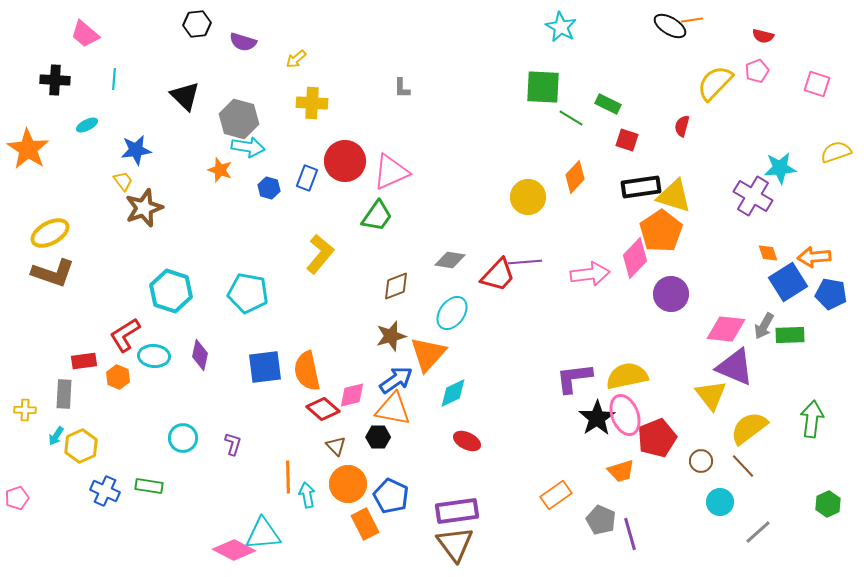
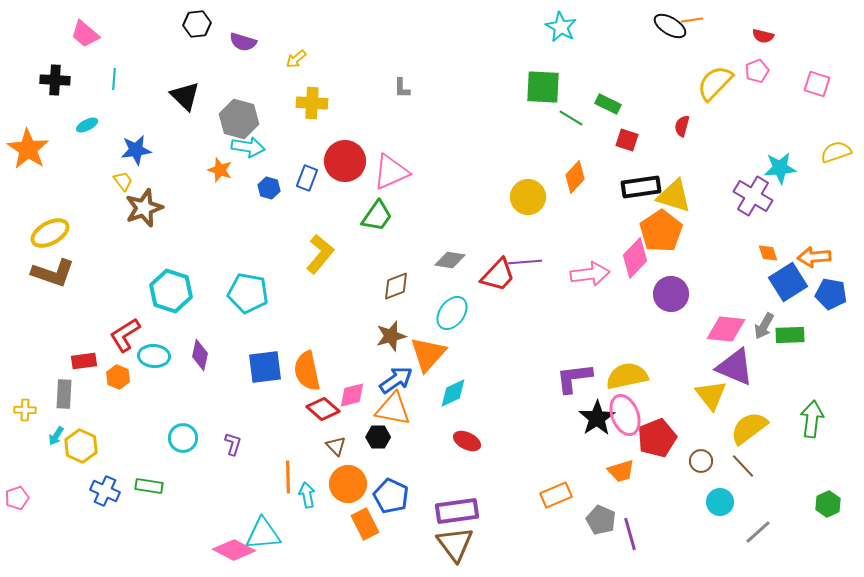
yellow hexagon at (81, 446): rotated 12 degrees counterclockwise
orange rectangle at (556, 495): rotated 12 degrees clockwise
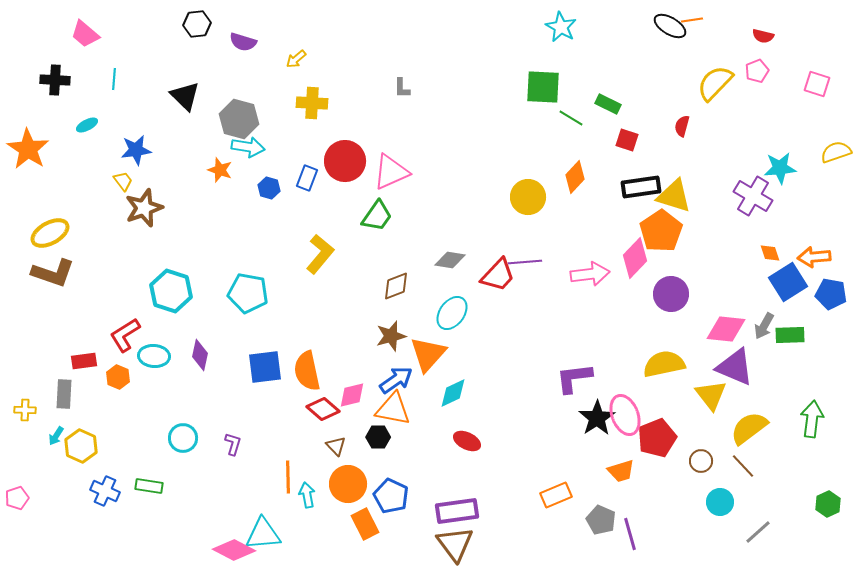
orange diamond at (768, 253): moved 2 px right
yellow semicircle at (627, 376): moved 37 px right, 12 px up
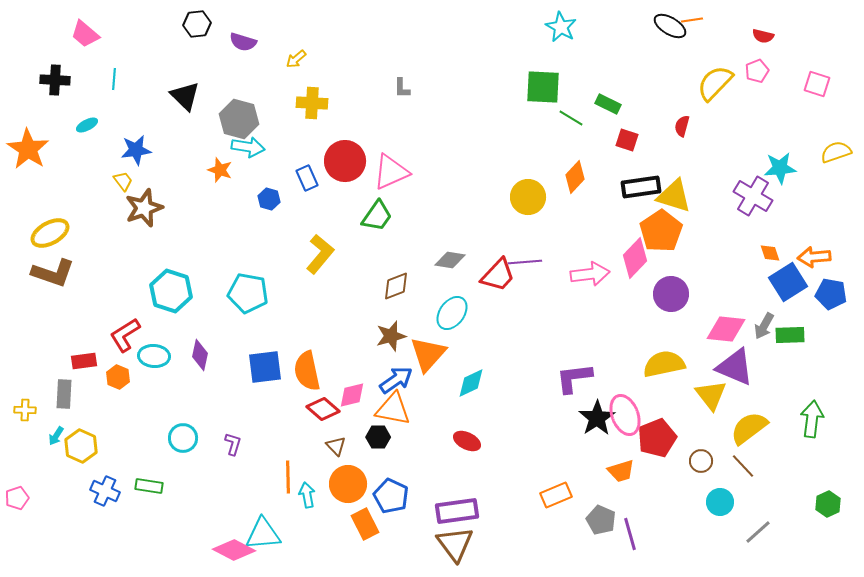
blue rectangle at (307, 178): rotated 45 degrees counterclockwise
blue hexagon at (269, 188): moved 11 px down
cyan diamond at (453, 393): moved 18 px right, 10 px up
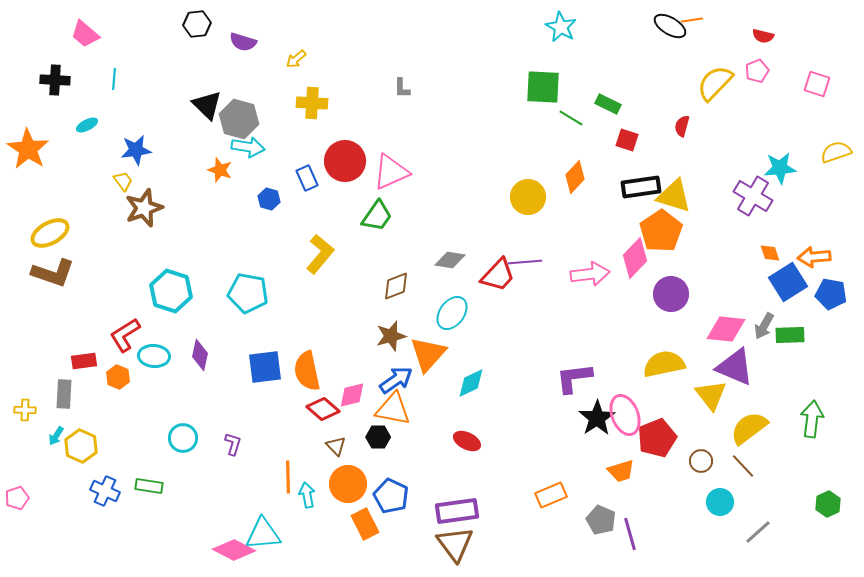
black triangle at (185, 96): moved 22 px right, 9 px down
orange rectangle at (556, 495): moved 5 px left
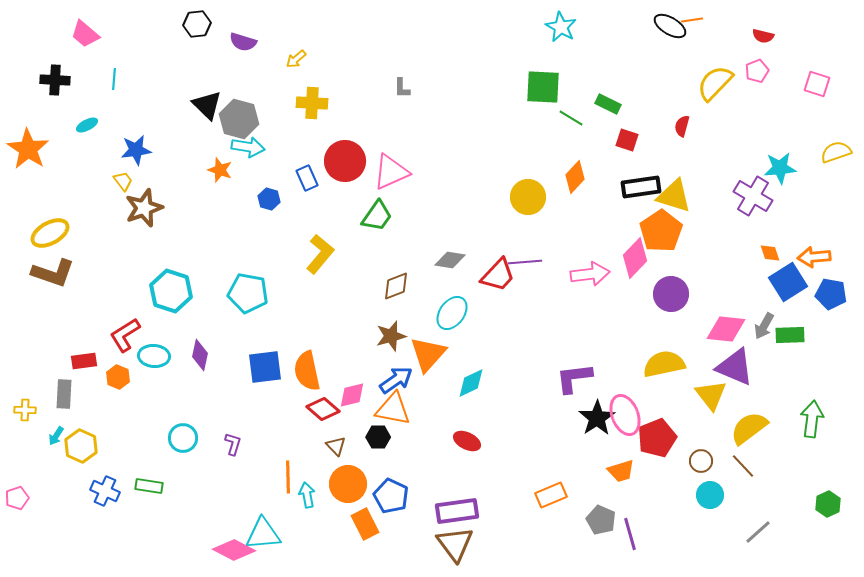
cyan circle at (720, 502): moved 10 px left, 7 px up
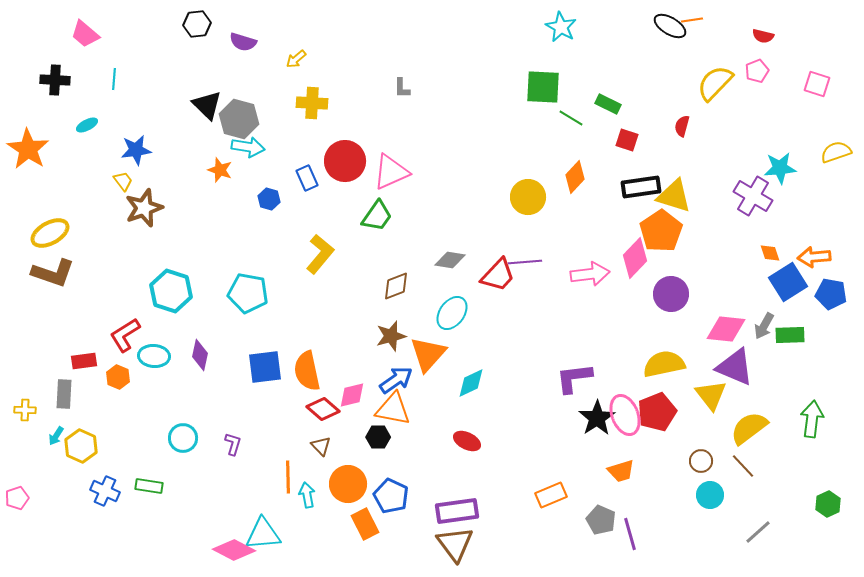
red pentagon at (657, 438): moved 26 px up
brown triangle at (336, 446): moved 15 px left
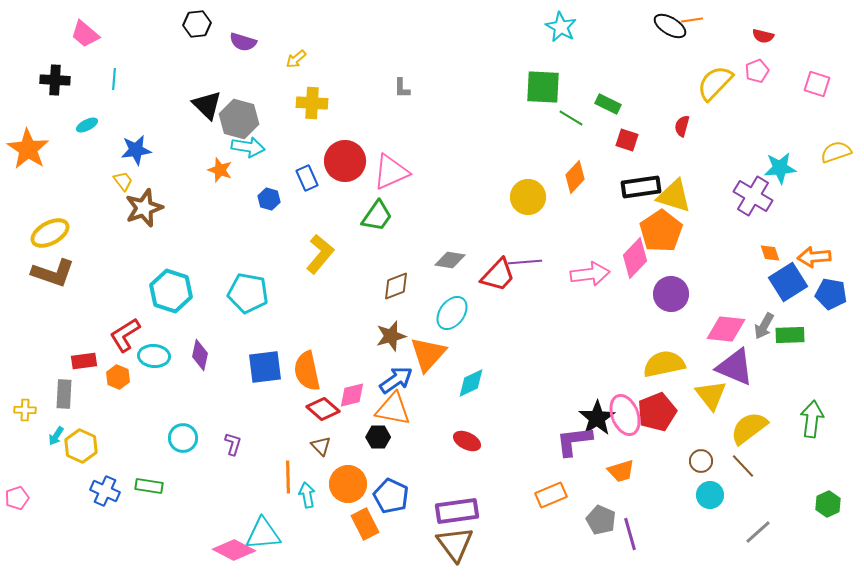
purple L-shape at (574, 378): moved 63 px down
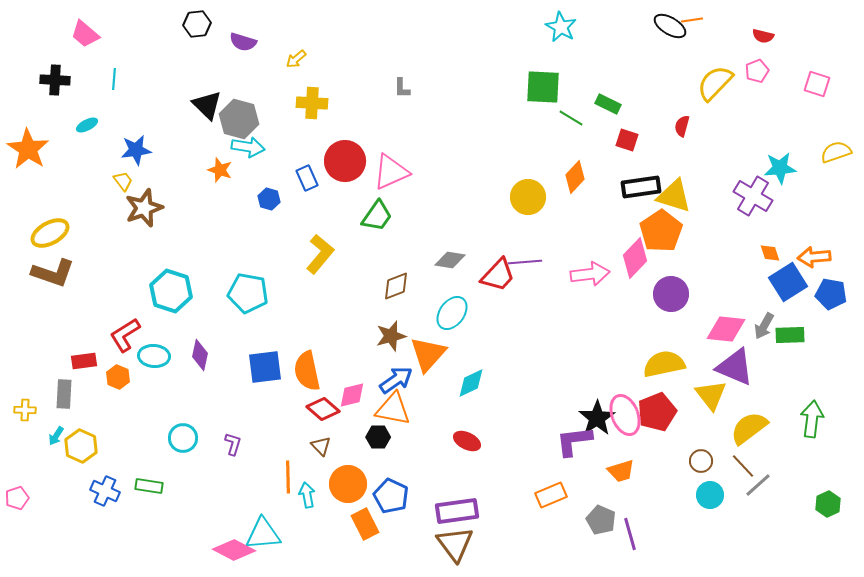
gray line at (758, 532): moved 47 px up
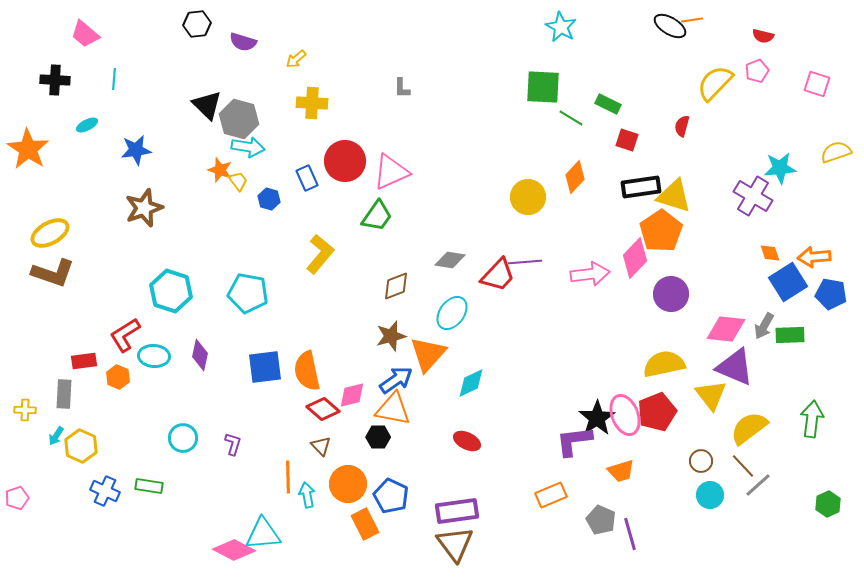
yellow trapezoid at (123, 181): moved 115 px right
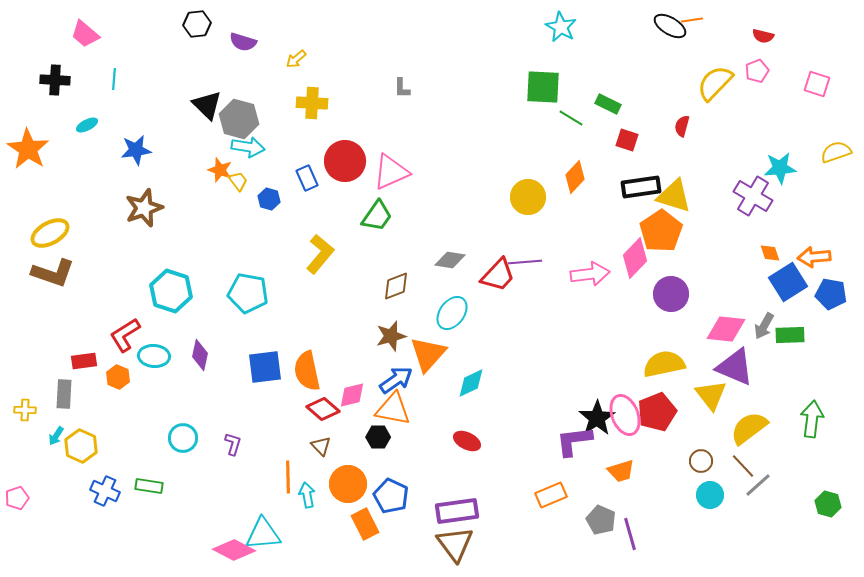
green hexagon at (828, 504): rotated 20 degrees counterclockwise
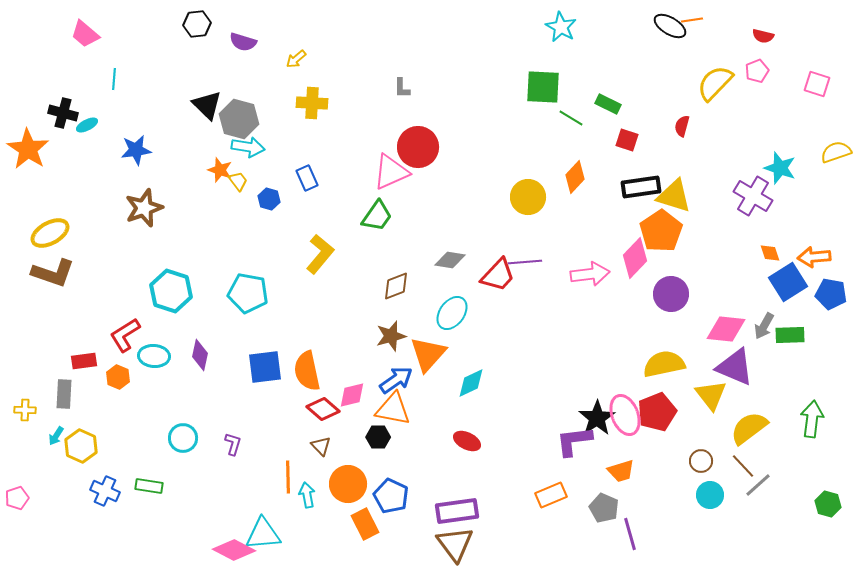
black cross at (55, 80): moved 8 px right, 33 px down; rotated 12 degrees clockwise
red circle at (345, 161): moved 73 px right, 14 px up
cyan star at (780, 168): rotated 24 degrees clockwise
gray pentagon at (601, 520): moved 3 px right, 12 px up
